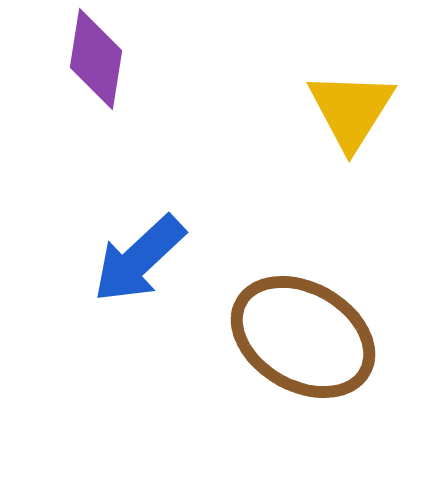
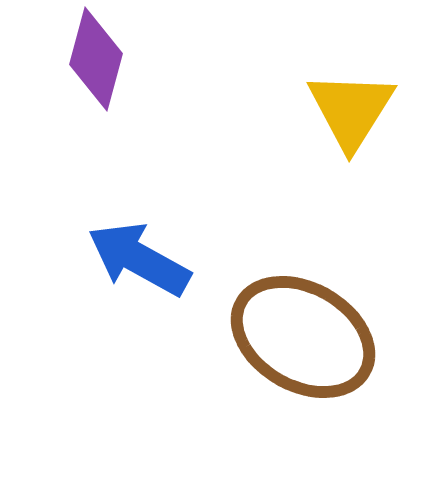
purple diamond: rotated 6 degrees clockwise
blue arrow: rotated 72 degrees clockwise
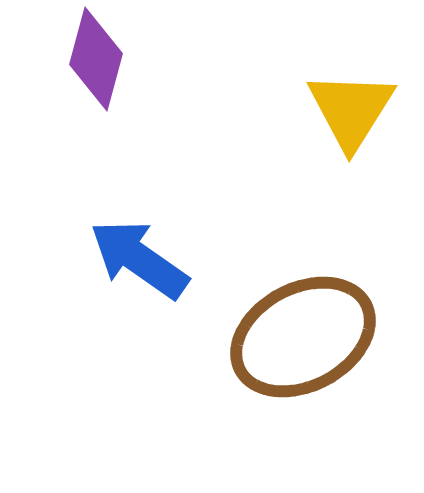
blue arrow: rotated 6 degrees clockwise
brown ellipse: rotated 58 degrees counterclockwise
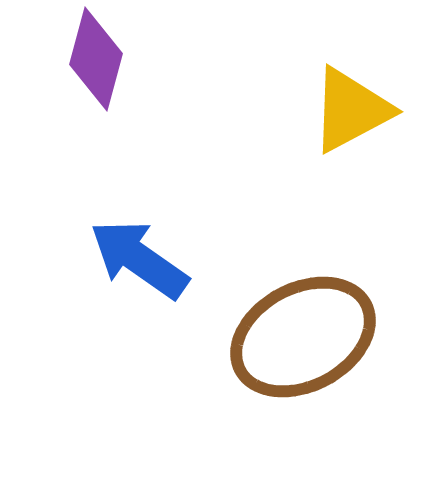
yellow triangle: rotated 30 degrees clockwise
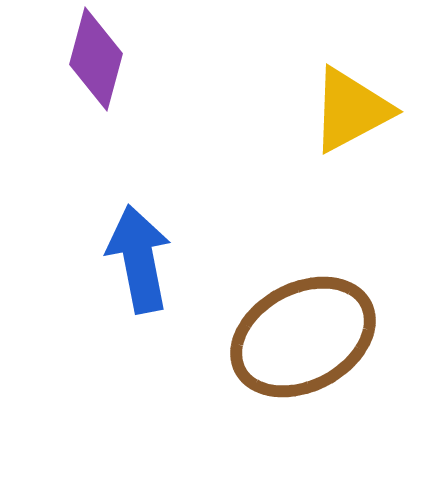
blue arrow: rotated 44 degrees clockwise
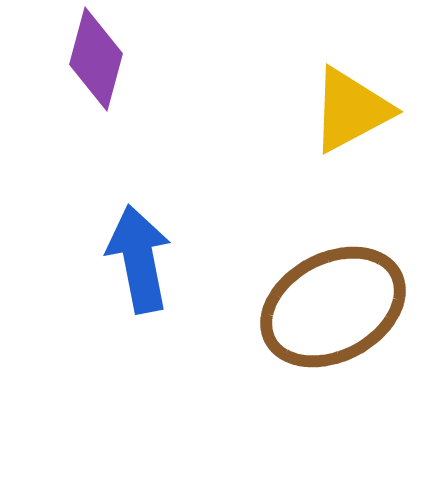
brown ellipse: moved 30 px right, 30 px up
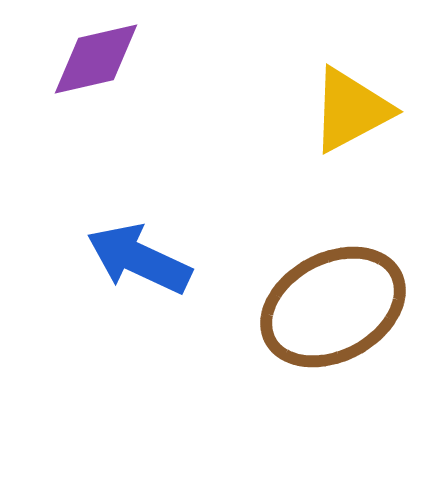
purple diamond: rotated 62 degrees clockwise
blue arrow: rotated 54 degrees counterclockwise
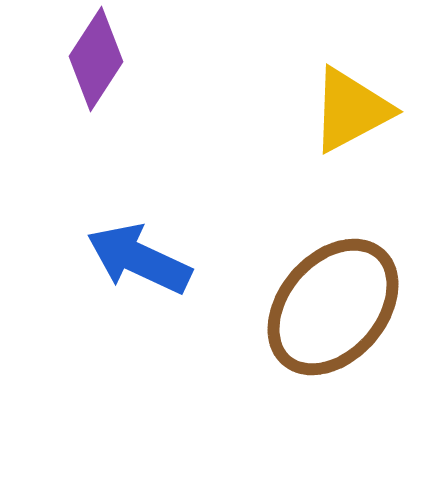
purple diamond: rotated 44 degrees counterclockwise
brown ellipse: rotated 21 degrees counterclockwise
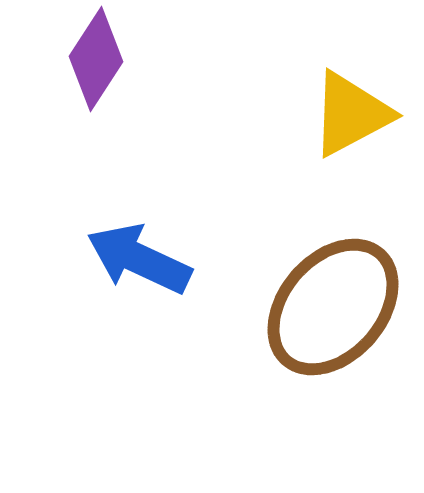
yellow triangle: moved 4 px down
